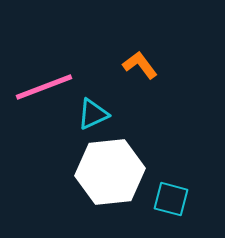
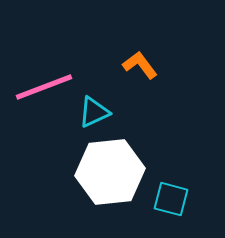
cyan triangle: moved 1 px right, 2 px up
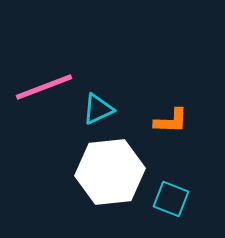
orange L-shape: moved 31 px right, 56 px down; rotated 129 degrees clockwise
cyan triangle: moved 4 px right, 3 px up
cyan square: rotated 6 degrees clockwise
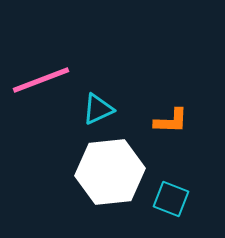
pink line: moved 3 px left, 7 px up
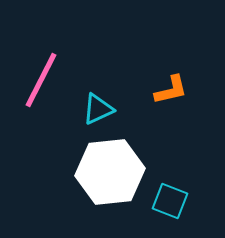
pink line: rotated 42 degrees counterclockwise
orange L-shape: moved 31 px up; rotated 15 degrees counterclockwise
cyan square: moved 1 px left, 2 px down
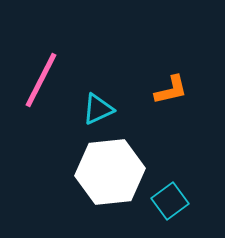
cyan square: rotated 33 degrees clockwise
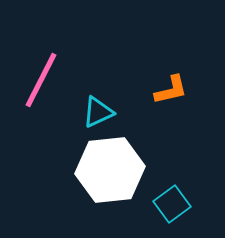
cyan triangle: moved 3 px down
white hexagon: moved 2 px up
cyan square: moved 2 px right, 3 px down
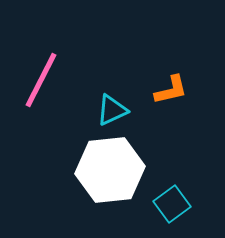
cyan triangle: moved 14 px right, 2 px up
